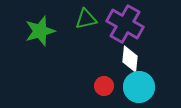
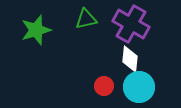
purple cross: moved 6 px right
green star: moved 4 px left, 1 px up
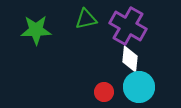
purple cross: moved 3 px left, 2 px down
green star: rotated 16 degrees clockwise
red circle: moved 6 px down
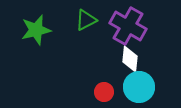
green triangle: moved 1 px down; rotated 15 degrees counterclockwise
green star: rotated 12 degrees counterclockwise
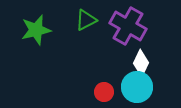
white diamond: moved 11 px right, 4 px down; rotated 20 degrees clockwise
cyan circle: moved 2 px left
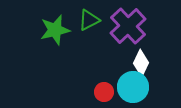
green triangle: moved 3 px right
purple cross: rotated 18 degrees clockwise
green star: moved 19 px right
cyan circle: moved 4 px left
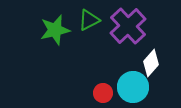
white diamond: moved 10 px right; rotated 16 degrees clockwise
red circle: moved 1 px left, 1 px down
